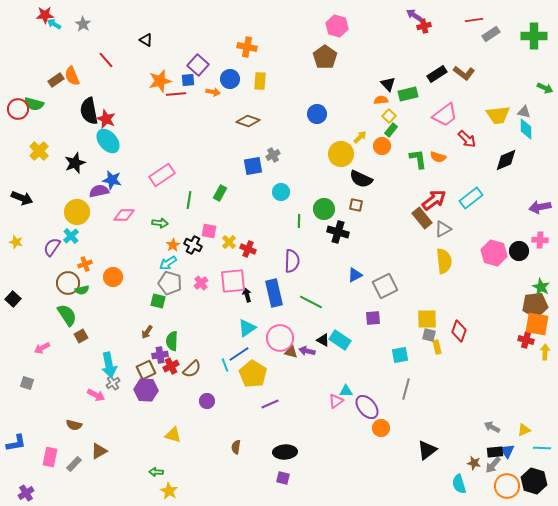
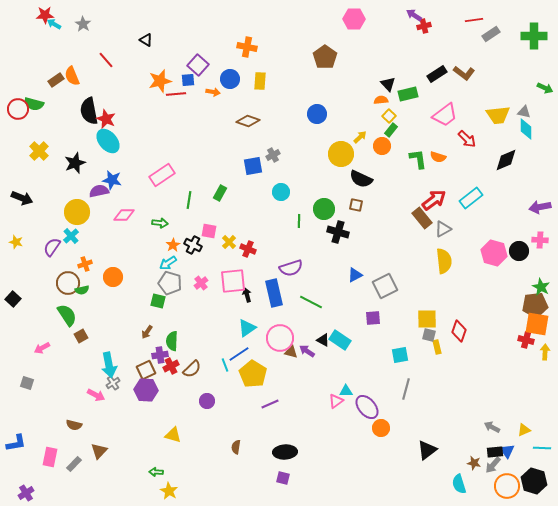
pink hexagon at (337, 26): moved 17 px right, 7 px up; rotated 15 degrees counterclockwise
purple semicircle at (292, 261): moved 1 px left, 7 px down; rotated 70 degrees clockwise
purple arrow at (307, 351): rotated 21 degrees clockwise
brown triangle at (99, 451): rotated 18 degrees counterclockwise
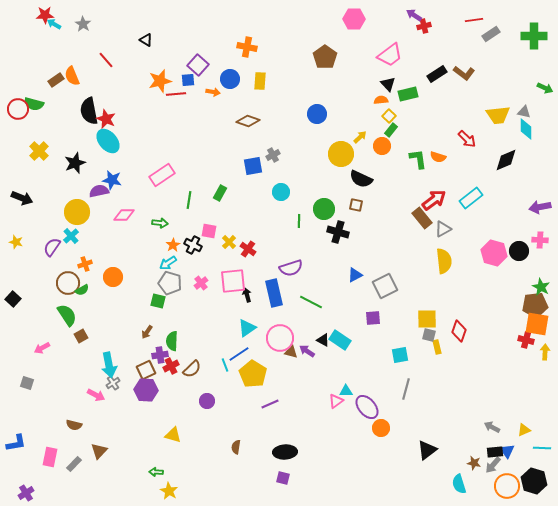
pink trapezoid at (445, 115): moved 55 px left, 60 px up
red cross at (248, 249): rotated 14 degrees clockwise
green semicircle at (82, 290): rotated 16 degrees counterclockwise
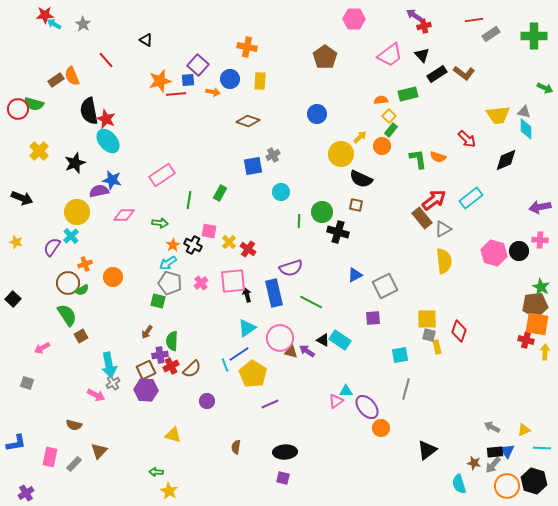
black triangle at (388, 84): moved 34 px right, 29 px up
green circle at (324, 209): moved 2 px left, 3 px down
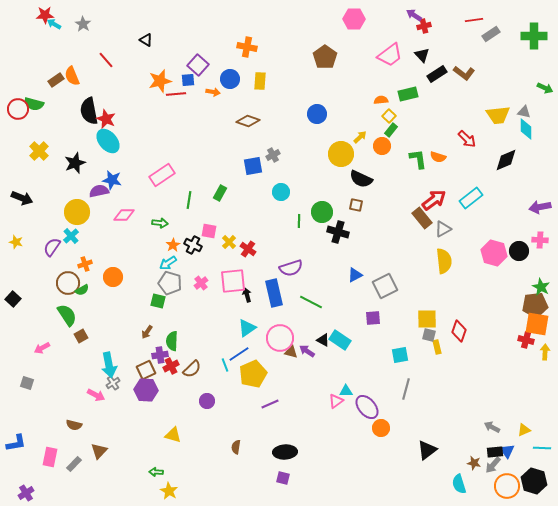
yellow pentagon at (253, 374): rotated 16 degrees clockwise
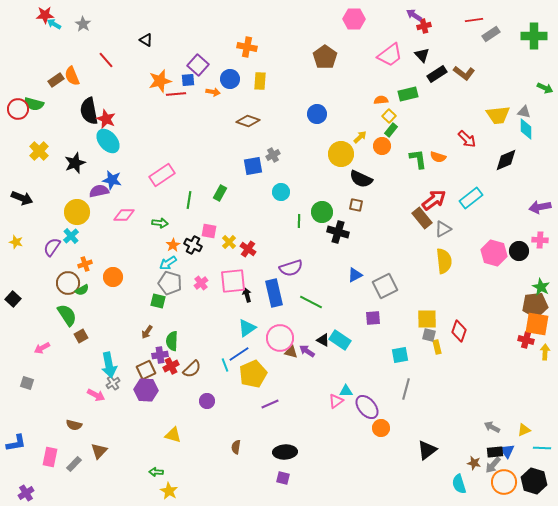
orange circle at (507, 486): moved 3 px left, 4 px up
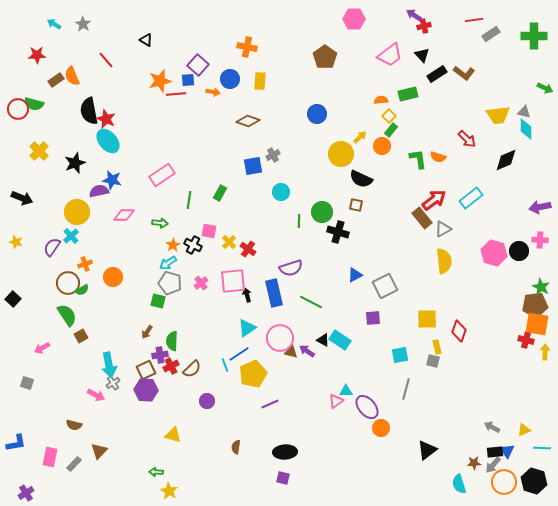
red star at (45, 15): moved 8 px left, 40 px down
gray square at (429, 335): moved 4 px right, 26 px down
brown star at (474, 463): rotated 16 degrees counterclockwise
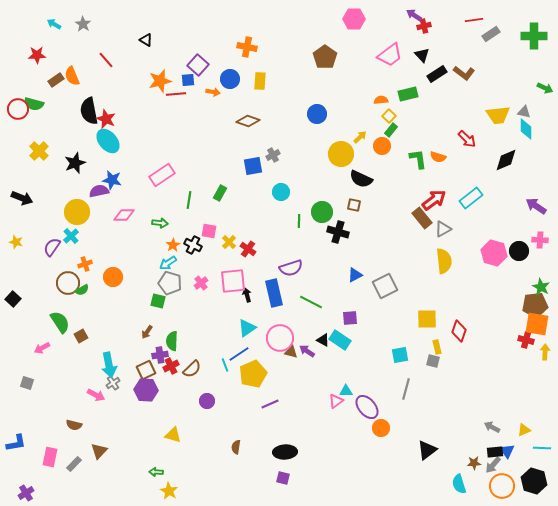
brown square at (356, 205): moved 2 px left
purple arrow at (540, 207): moved 4 px left, 1 px up; rotated 45 degrees clockwise
green semicircle at (67, 315): moved 7 px left, 7 px down
purple square at (373, 318): moved 23 px left
orange circle at (504, 482): moved 2 px left, 4 px down
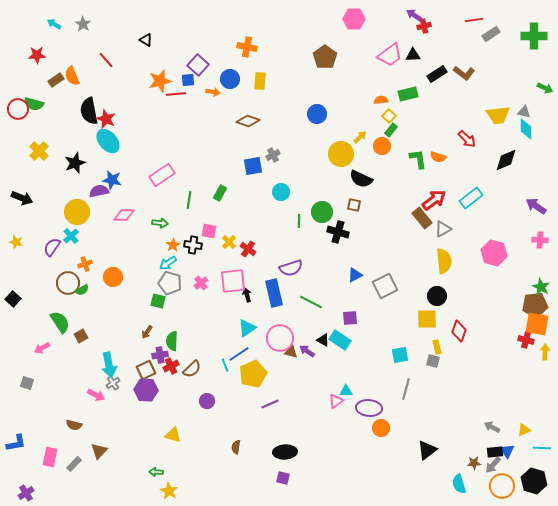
black triangle at (422, 55): moved 9 px left; rotated 49 degrees counterclockwise
black cross at (193, 245): rotated 18 degrees counterclockwise
black circle at (519, 251): moved 82 px left, 45 px down
purple ellipse at (367, 407): moved 2 px right, 1 px down; rotated 45 degrees counterclockwise
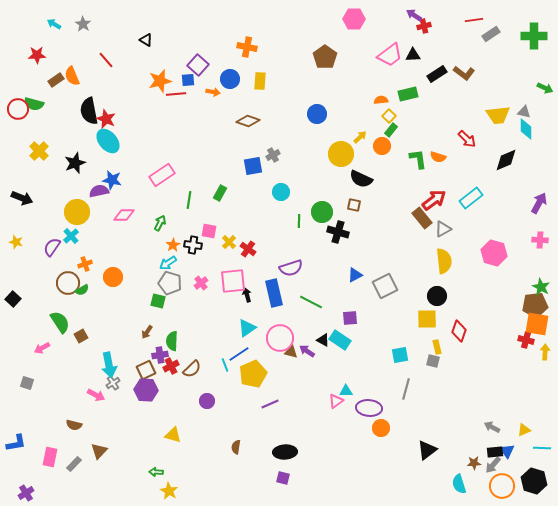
purple arrow at (536, 206): moved 3 px right, 3 px up; rotated 85 degrees clockwise
green arrow at (160, 223): rotated 70 degrees counterclockwise
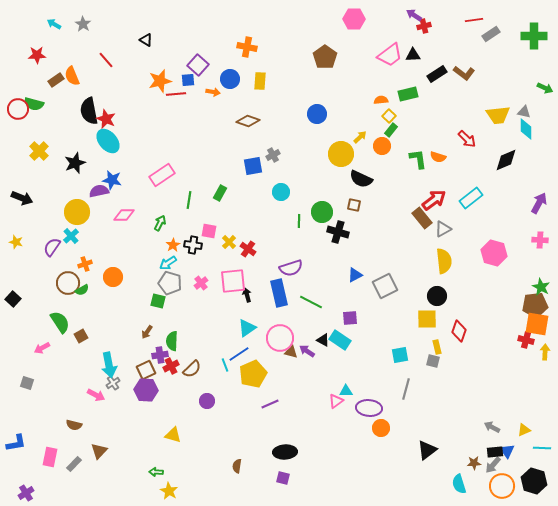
blue rectangle at (274, 293): moved 5 px right
brown semicircle at (236, 447): moved 1 px right, 19 px down
